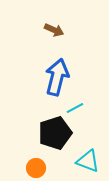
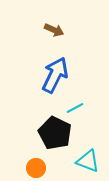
blue arrow: moved 2 px left, 2 px up; rotated 12 degrees clockwise
black pentagon: rotated 28 degrees counterclockwise
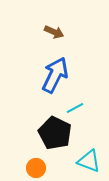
brown arrow: moved 2 px down
cyan triangle: moved 1 px right
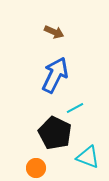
cyan triangle: moved 1 px left, 4 px up
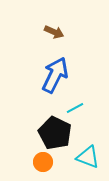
orange circle: moved 7 px right, 6 px up
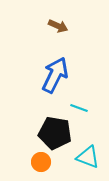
brown arrow: moved 4 px right, 6 px up
cyan line: moved 4 px right; rotated 48 degrees clockwise
black pentagon: rotated 16 degrees counterclockwise
orange circle: moved 2 px left
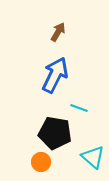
brown arrow: moved 6 px down; rotated 84 degrees counterclockwise
cyan triangle: moved 5 px right; rotated 20 degrees clockwise
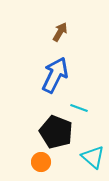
brown arrow: moved 2 px right
black pentagon: moved 1 px right, 1 px up; rotated 12 degrees clockwise
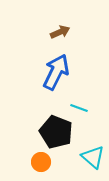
brown arrow: rotated 36 degrees clockwise
blue arrow: moved 1 px right, 3 px up
